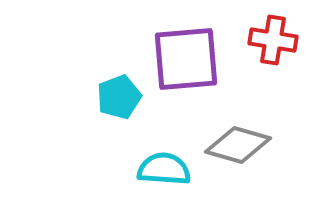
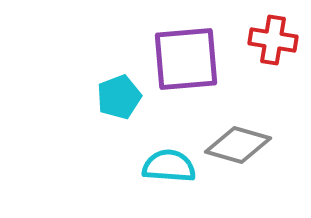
cyan semicircle: moved 5 px right, 3 px up
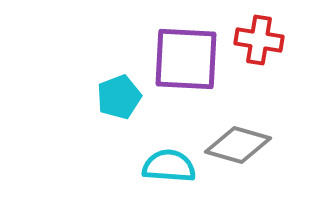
red cross: moved 14 px left
purple square: rotated 8 degrees clockwise
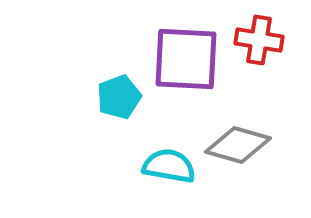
cyan semicircle: rotated 6 degrees clockwise
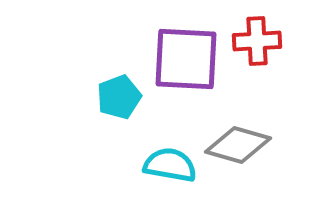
red cross: moved 2 px left, 1 px down; rotated 12 degrees counterclockwise
cyan semicircle: moved 1 px right, 1 px up
